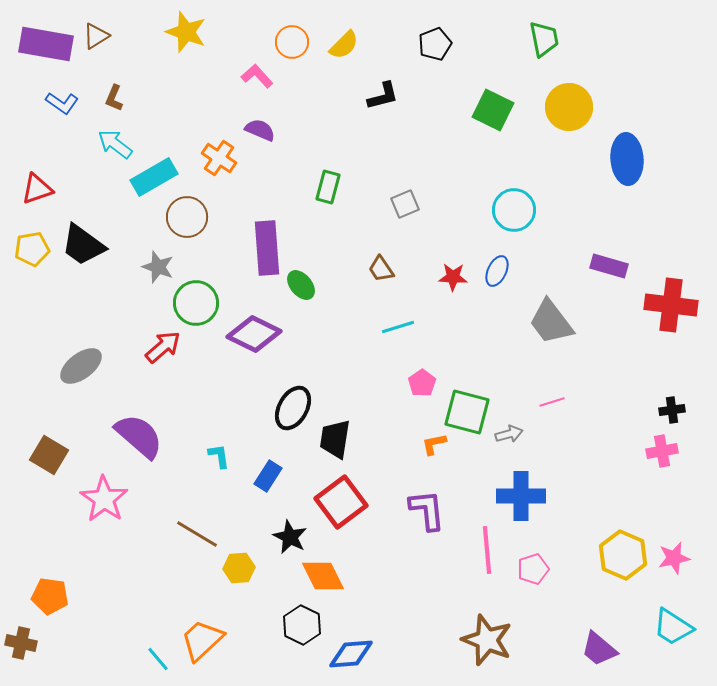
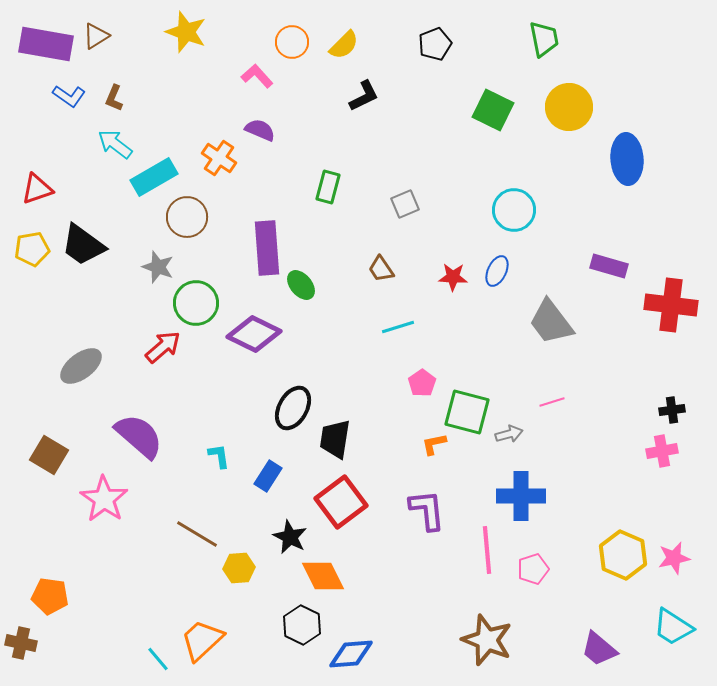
black L-shape at (383, 96): moved 19 px left; rotated 12 degrees counterclockwise
blue L-shape at (62, 103): moved 7 px right, 7 px up
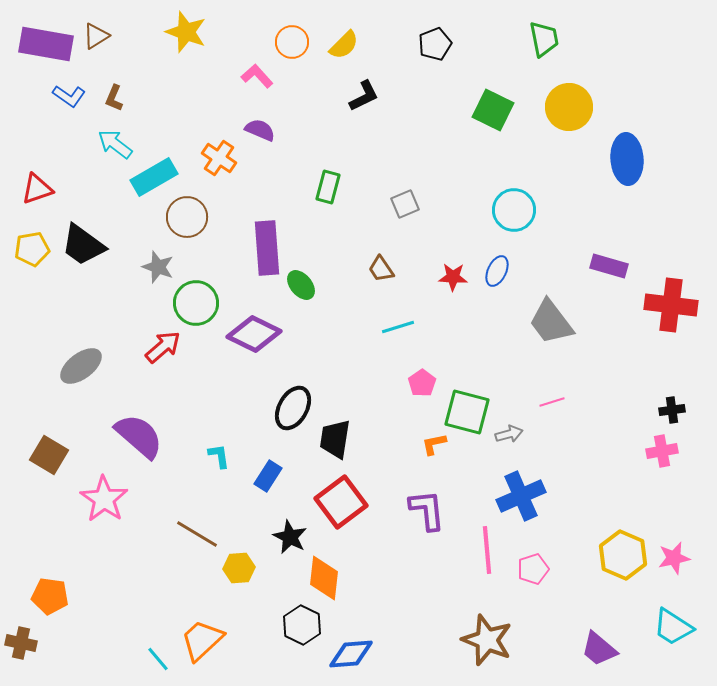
blue cross at (521, 496): rotated 24 degrees counterclockwise
orange diamond at (323, 576): moved 1 px right, 2 px down; rotated 33 degrees clockwise
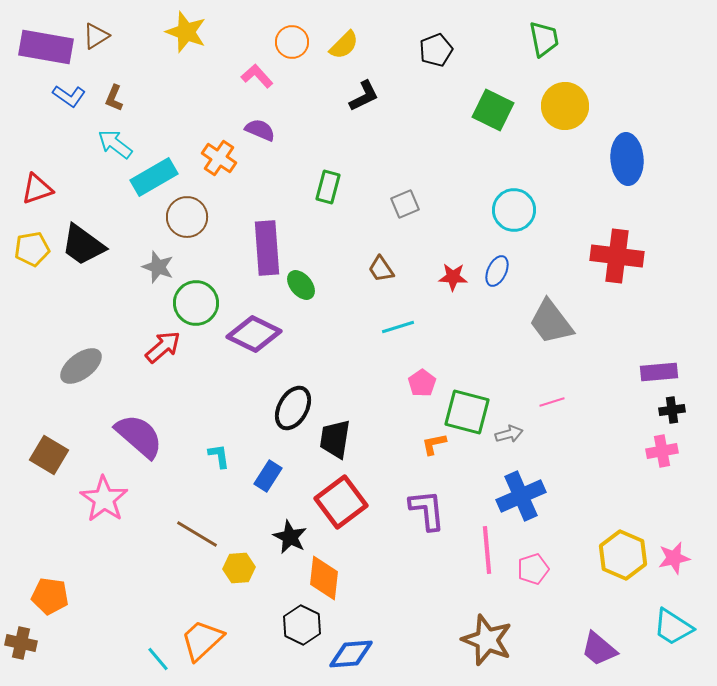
purple rectangle at (46, 44): moved 3 px down
black pentagon at (435, 44): moved 1 px right, 6 px down
yellow circle at (569, 107): moved 4 px left, 1 px up
purple rectangle at (609, 266): moved 50 px right, 106 px down; rotated 21 degrees counterclockwise
red cross at (671, 305): moved 54 px left, 49 px up
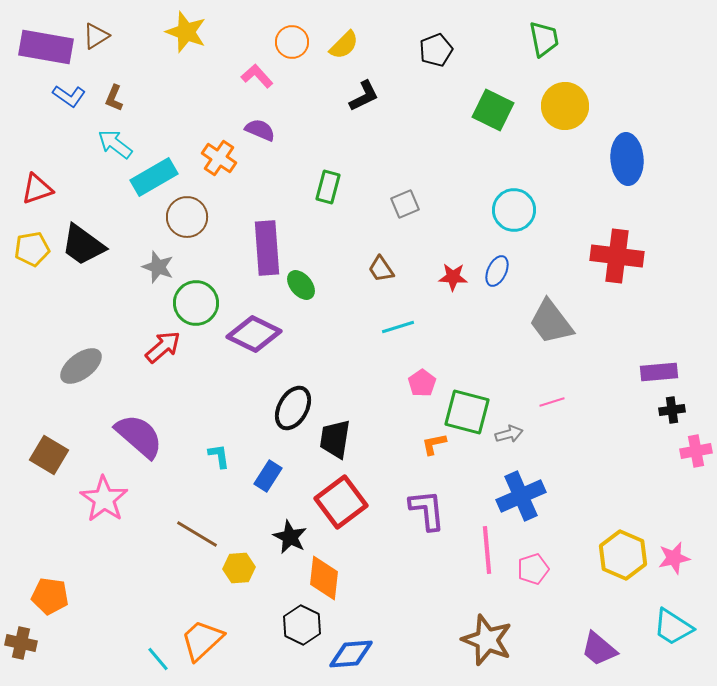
pink cross at (662, 451): moved 34 px right
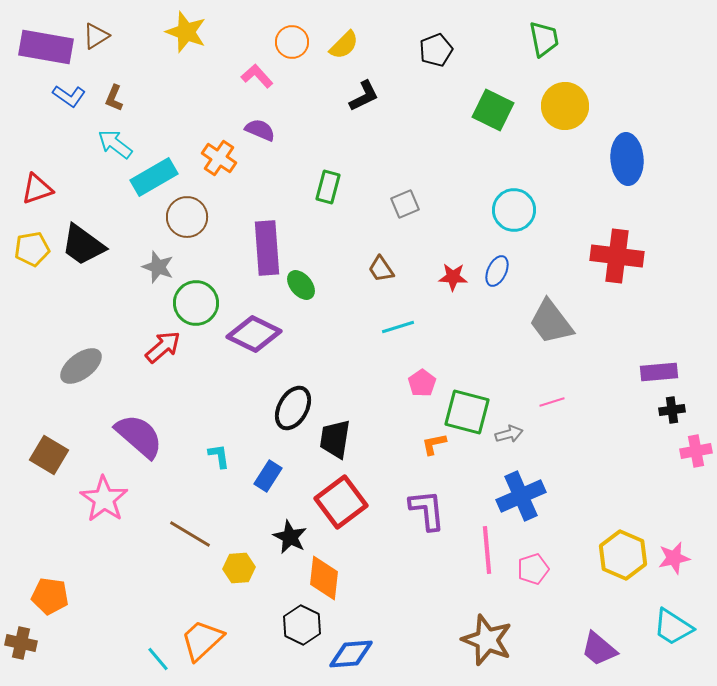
brown line at (197, 534): moved 7 px left
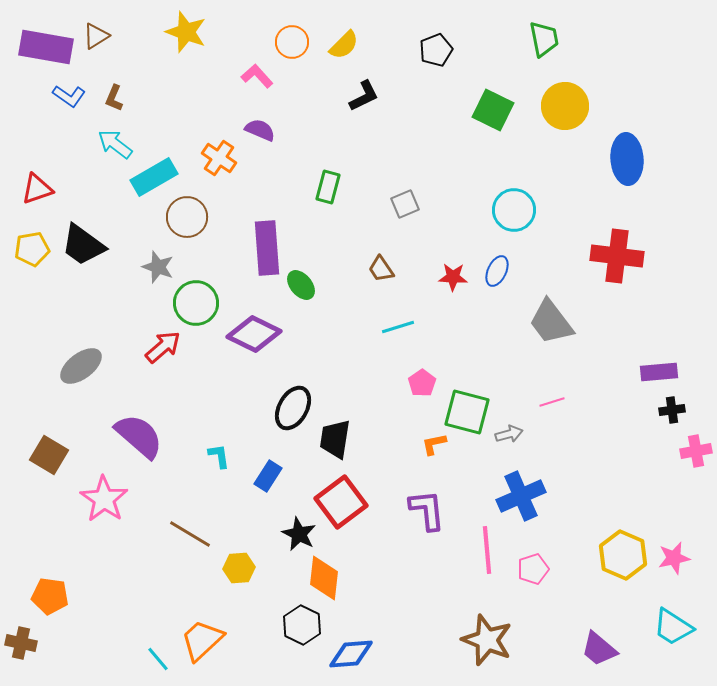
black star at (290, 537): moved 9 px right, 3 px up
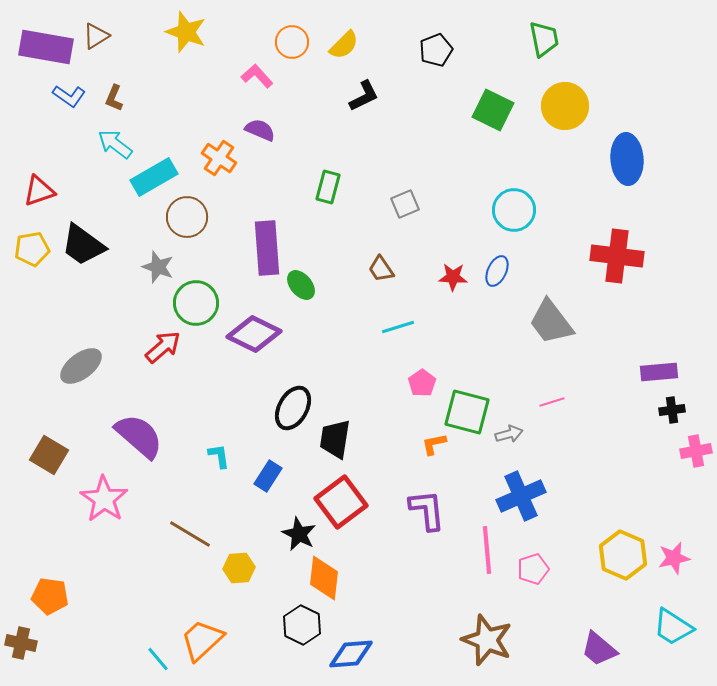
red triangle at (37, 189): moved 2 px right, 2 px down
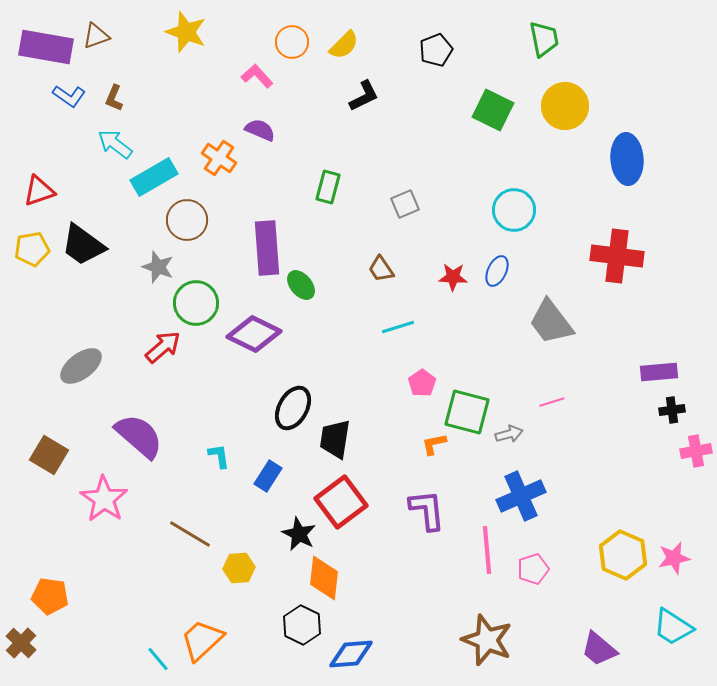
brown triangle at (96, 36): rotated 12 degrees clockwise
brown circle at (187, 217): moved 3 px down
brown cross at (21, 643): rotated 32 degrees clockwise
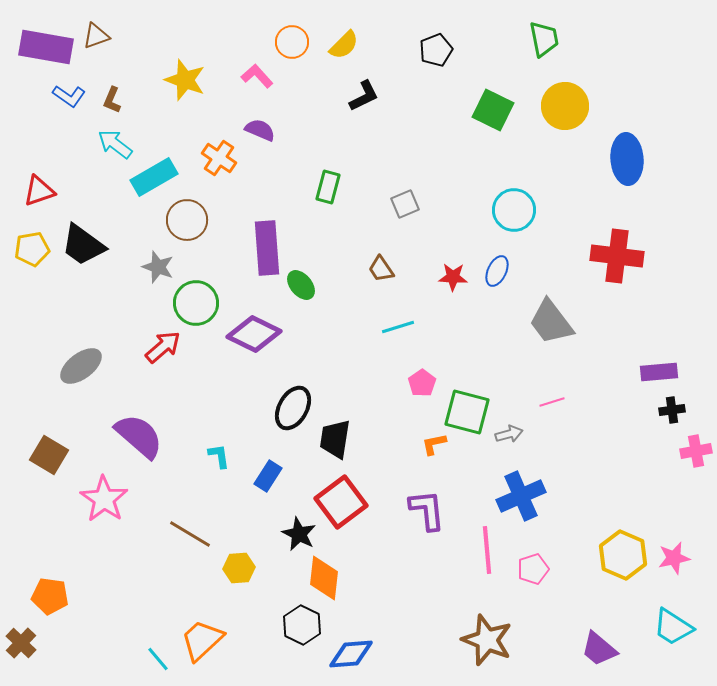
yellow star at (186, 32): moved 1 px left, 48 px down
brown L-shape at (114, 98): moved 2 px left, 2 px down
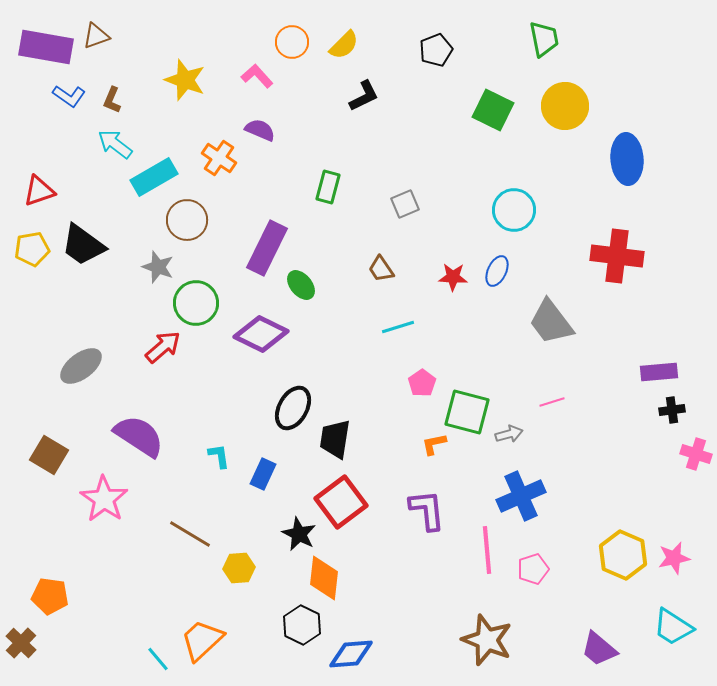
purple rectangle at (267, 248): rotated 30 degrees clockwise
purple diamond at (254, 334): moved 7 px right
purple semicircle at (139, 436): rotated 8 degrees counterclockwise
pink cross at (696, 451): moved 3 px down; rotated 28 degrees clockwise
blue rectangle at (268, 476): moved 5 px left, 2 px up; rotated 8 degrees counterclockwise
